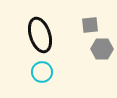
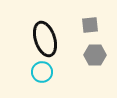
black ellipse: moved 5 px right, 4 px down
gray hexagon: moved 7 px left, 6 px down
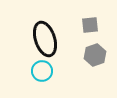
gray hexagon: rotated 20 degrees counterclockwise
cyan circle: moved 1 px up
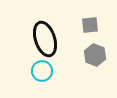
gray hexagon: rotated 20 degrees counterclockwise
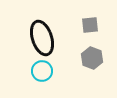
black ellipse: moved 3 px left, 1 px up
gray hexagon: moved 3 px left, 3 px down
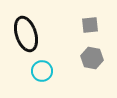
black ellipse: moved 16 px left, 4 px up
gray hexagon: rotated 10 degrees counterclockwise
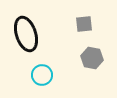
gray square: moved 6 px left, 1 px up
cyan circle: moved 4 px down
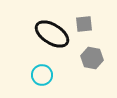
black ellipse: moved 26 px right; rotated 40 degrees counterclockwise
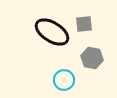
black ellipse: moved 2 px up
cyan circle: moved 22 px right, 5 px down
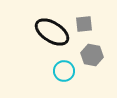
gray hexagon: moved 3 px up
cyan circle: moved 9 px up
